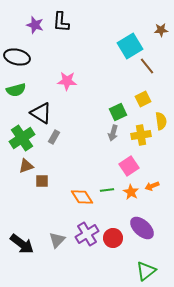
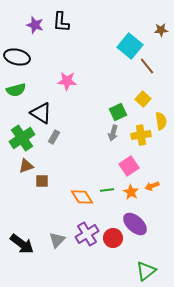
cyan square: rotated 20 degrees counterclockwise
yellow square: rotated 21 degrees counterclockwise
purple ellipse: moved 7 px left, 4 px up
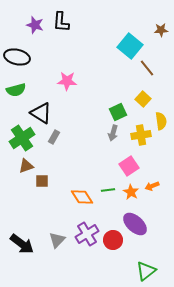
brown line: moved 2 px down
green line: moved 1 px right
red circle: moved 2 px down
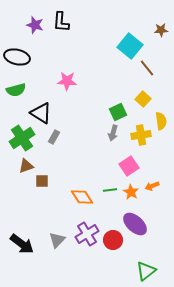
green line: moved 2 px right
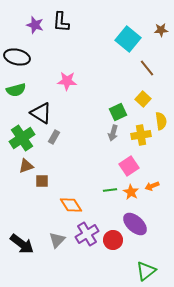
cyan square: moved 2 px left, 7 px up
orange diamond: moved 11 px left, 8 px down
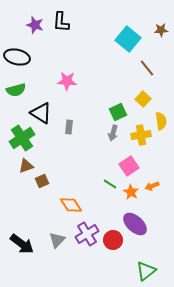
gray rectangle: moved 15 px right, 10 px up; rotated 24 degrees counterclockwise
brown square: rotated 24 degrees counterclockwise
green line: moved 6 px up; rotated 40 degrees clockwise
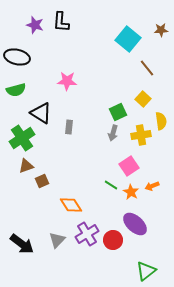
green line: moved 1 px right, 1 px down
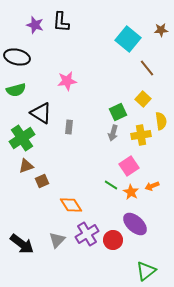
pink star: rotated 12 degrees counterclockwise
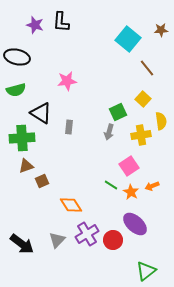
gray arrow: moved 4 px left, 1 px up
green cross: rotated 30 degrees clockwise
